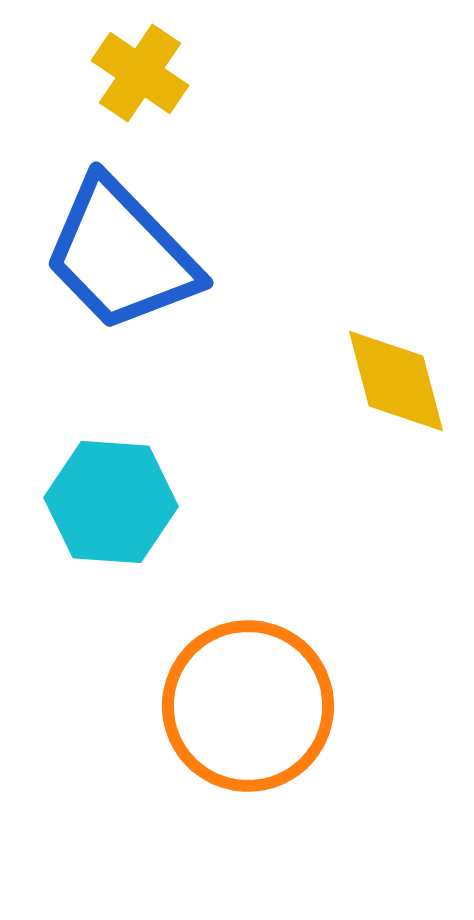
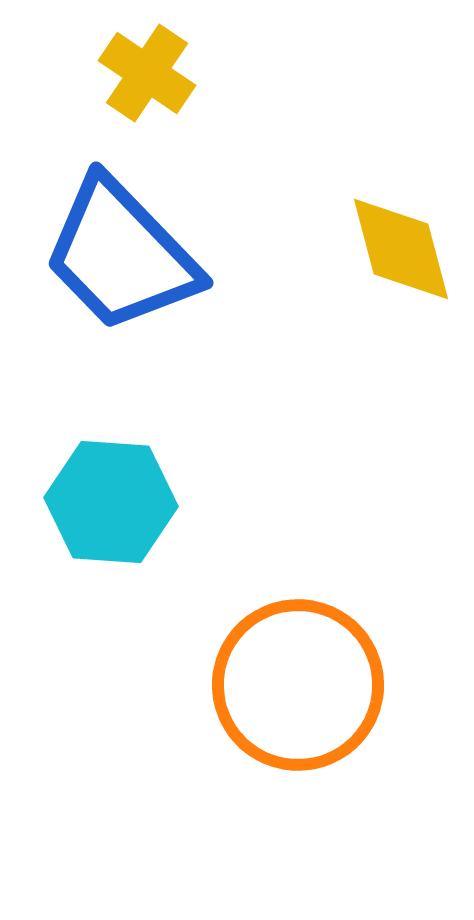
yellow cross: moved 7 px right
yellow diamond: moved 5 px right, 132 px up
orange circle: moved 50 px right, 21 px up
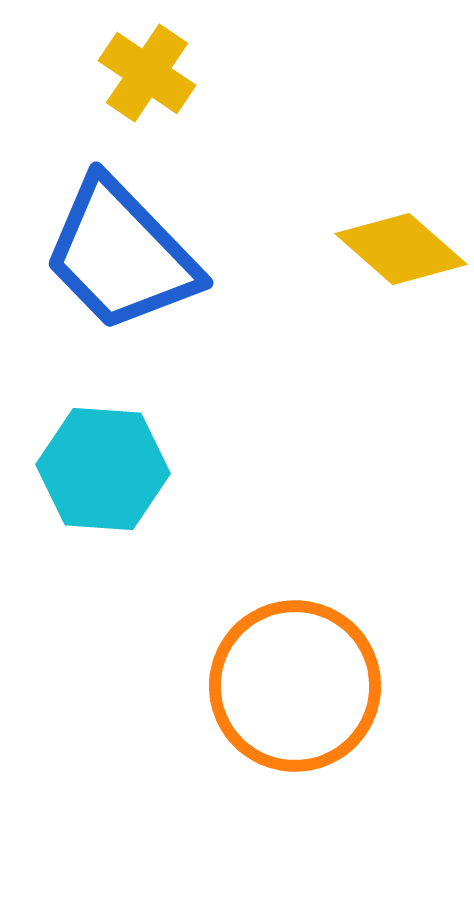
yellow diamond: rotated 34 degrees counterclockwise
cyan hexagon: moved 8 px left, 33 px up
orange circle: moved 3 px left, 1 px down
